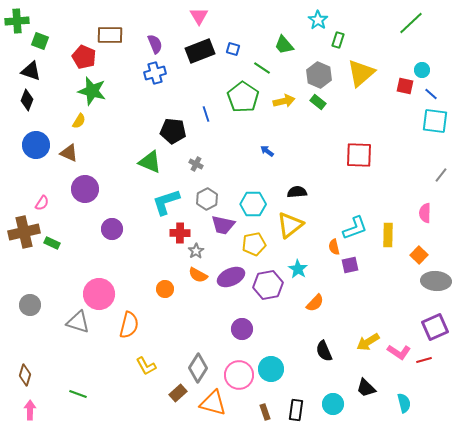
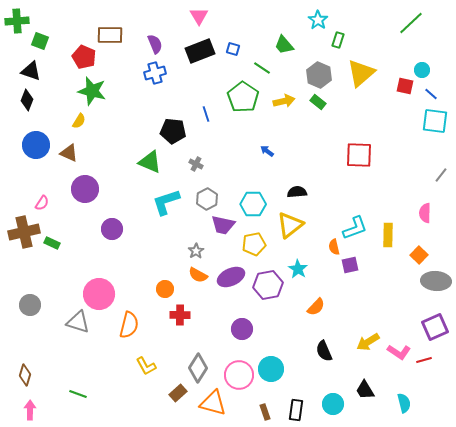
red cross at (180, 233): moved 82 px down
orange semicircle at (315, 303): moved 1 px right, 4 px down
black trapezoid at (366, 388): moved 1 px left, 2 px down; rotated 15 degrees clockwise
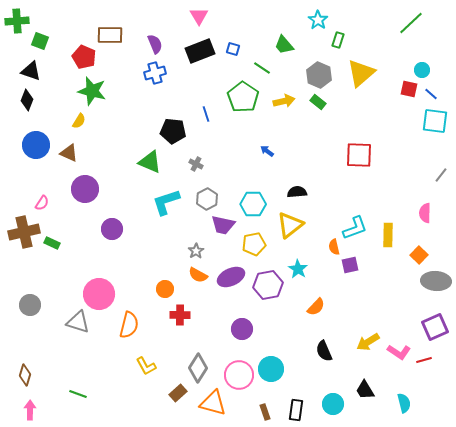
red square at (405, 86): moved 4 px right, 3 px down
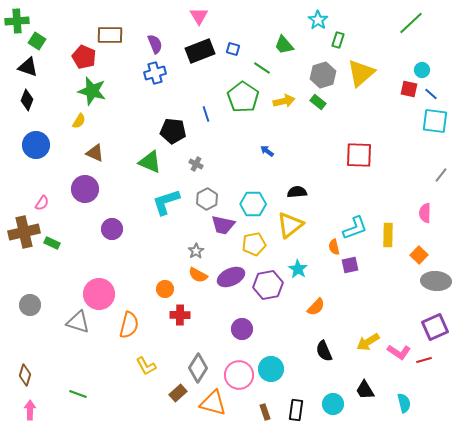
green square at (40, 41): moved 3 px left; rotated 12 degrees clockwise
black triangle at (31, 71): moved 3 px left, 4 px up
gray hexagon at (319, 75): moved 4 px right; rotated 20 degrees clockwise
brown triangle at (69, 153): moved 26 px right
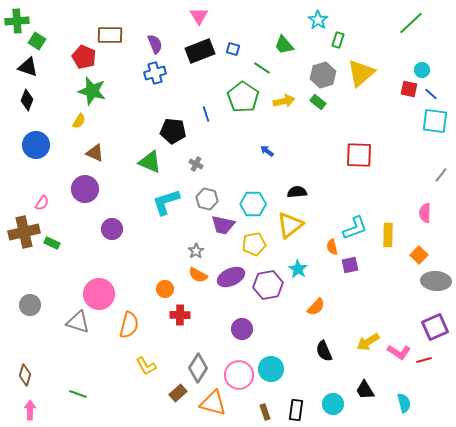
gray hexagon at (207, 199): rotated 20 degrees counterclockwise
orange semicircle at (334, 247): moved 2 px left
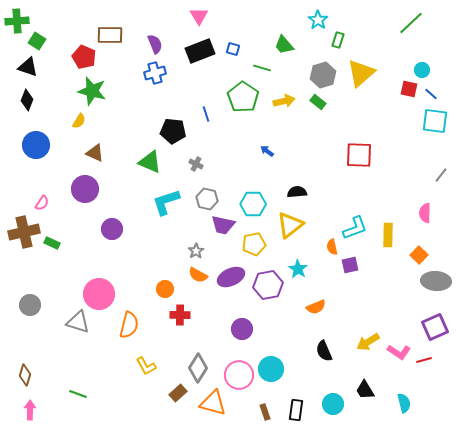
green line at (262, 68): rotated 18 degrees counterclockwise
orange semicircle at (316, 307): rotated 24 degrees clockwise
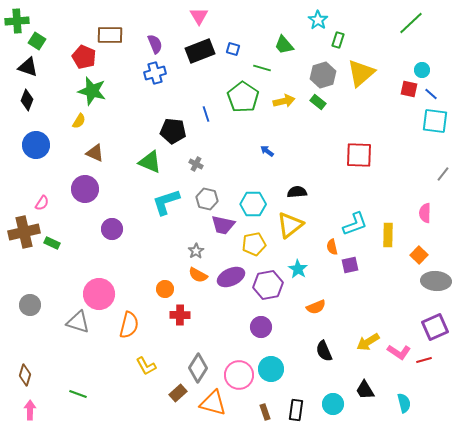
gray line at (441, 175): moved 2 px right, 1 px up
cyan L-shape at (355, 228): moved 4 px up
purple circle at (242, 329): moved 19 px right, 2 px up
